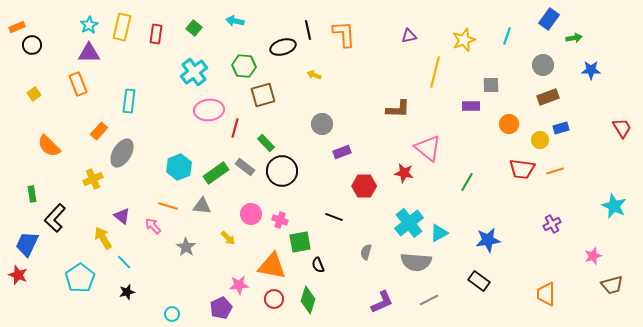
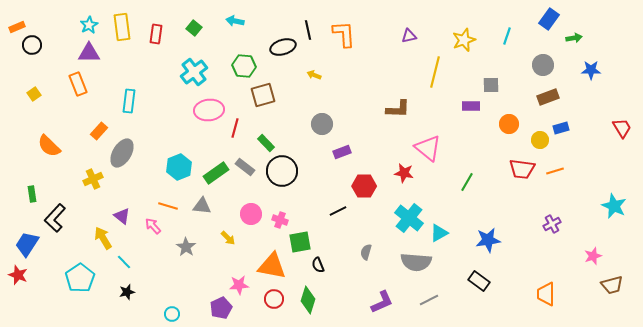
yellow rectangle at (122, 27): rotated 20 degrees counterclockwise
black line at (334, 217): moved 4 px right, 6 px up; rotated 48 degrees counterclockwise
cyan cross at (409, 223): moved 5 px up; rotated 12 degrees counterclockwise
blue trapezoid at (27, 244): rotated 8 degrees clockwise
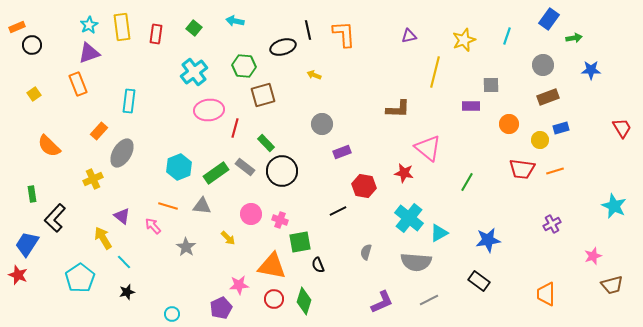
purple triangle at (89, 53): rotated 20 degrees counterclockwise
red hexagon at (364, 186): rotated 10 degrees clockwise
green diamond at (308, 300): moved 4 px left, 1 px down
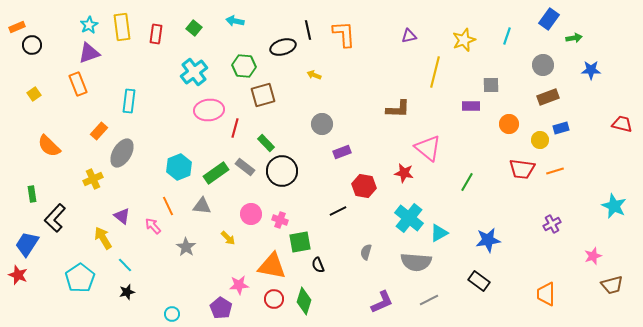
red trapezoid at (622, 128): moved 4 px up; rotated 45 degrees counterclockwise
orange line at (168, 206): rotated 48 degrees clockwise
cyan line at (124, 262): moved 1 px right, 3 px down
purple pentagon at (221, 308): rotated 15 degrees counterclockwise
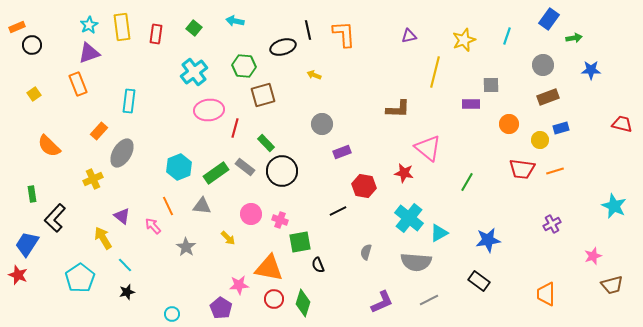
purple rectangle at (471, 106): moved 2 px up
orange triangle at (272, 266): moved 3 px left, 2 px down
green diamond at (304, 301): moved 1 px left, 2 px down
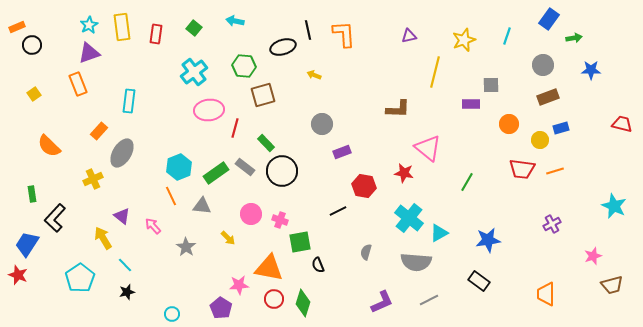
orange line at (168, 206): moved 3 px right, 10 px up
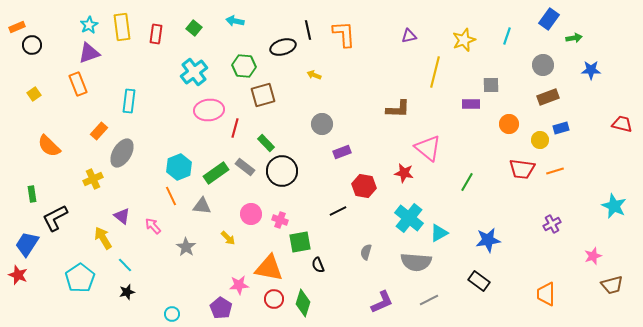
black L-shape at (55, 218): rotated 20 degrees clockwise
